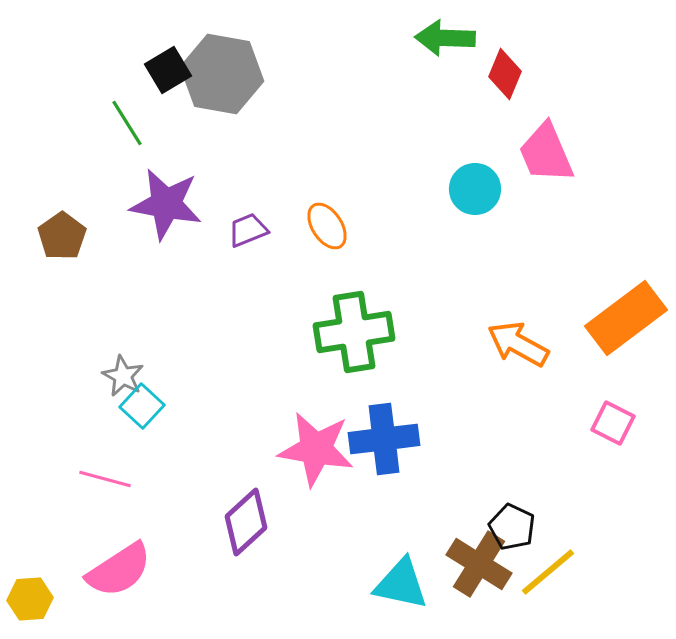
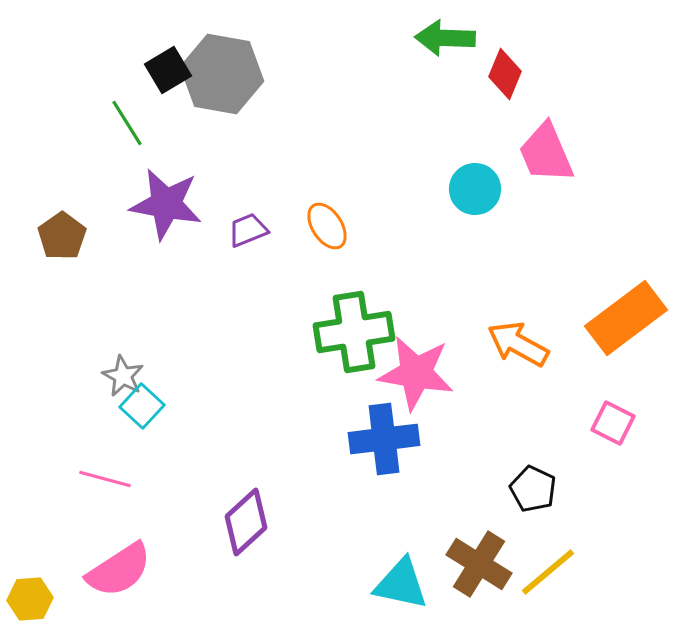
pink star: moved 100 px right, 76 px up
black pentagon: moved 21 px right, 38 px up
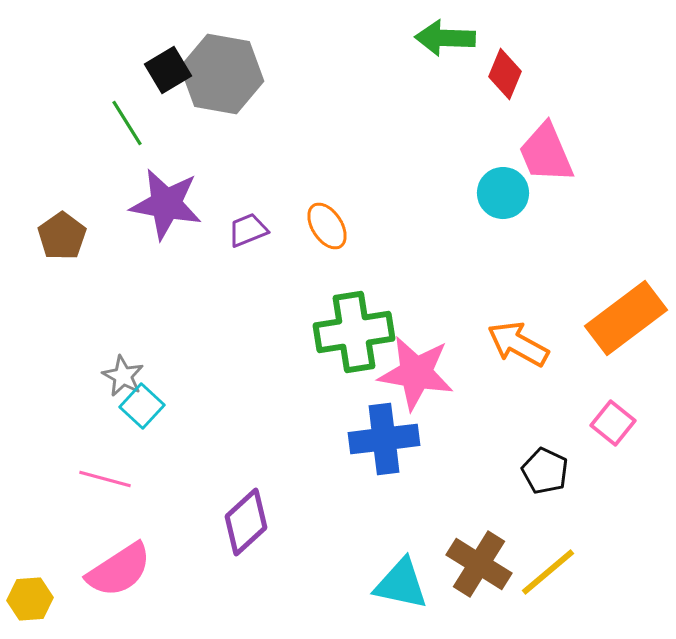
cyan circle: moved 28 px right, 4 px down
pink square: rotated 12 degrees clockwise
black pentagon: moved 12 px right, 18 px up
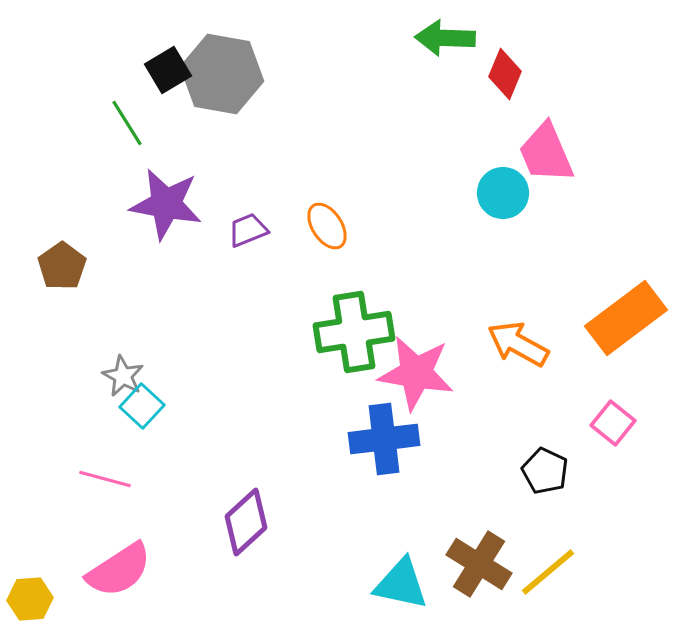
brown pentagon: moved 30 px down
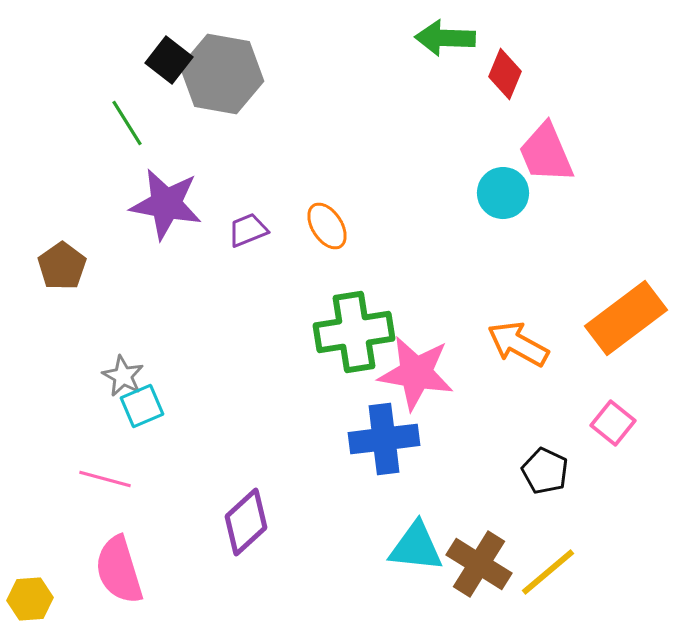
black square: moved 1 px right, 10 px up; rotated 21 degrees counterclockwise
cyan square: rotated 24 degrees clockwise
pink semicircle: rotated 106 degrees clockwise
cyan triangle: moved 15 px right, 37 px up; rotated 6 degrees counterclockwise
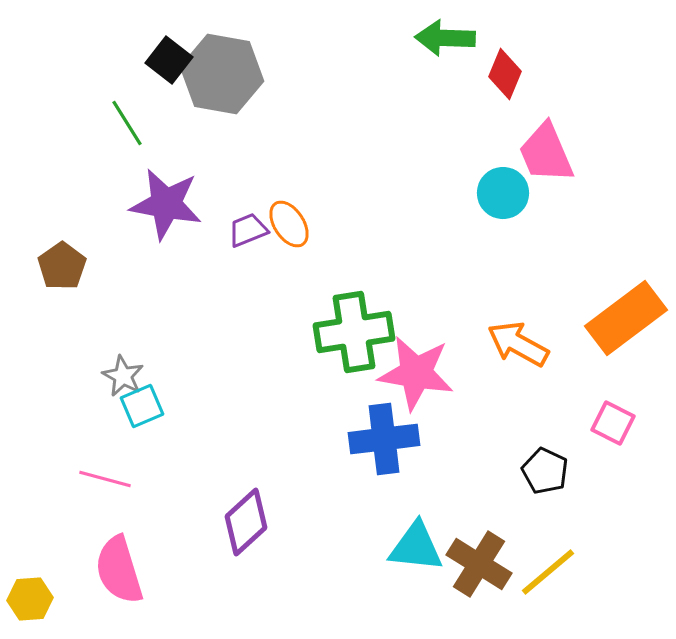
orange ellipse: moved 38 px left, 2 px up
pink square: rotated 12 degrees counterclockwise
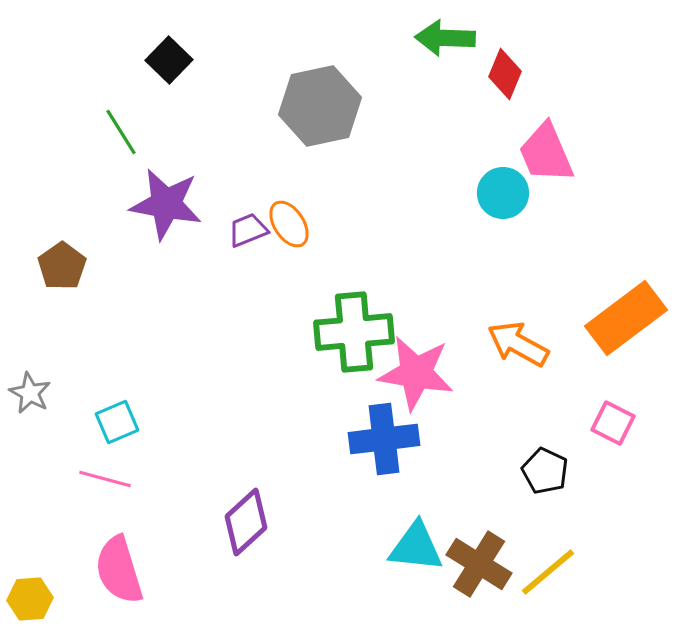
black square: rotated 6 degrees clockwise
gray hexagon: moved 98 px right, 32 px down; rotated 22 degrees counterclockwise
green line: moved 6 px left, 9 px down
green cross: rotated 4 degrees clockwise
gray star: moved 93 px left, 17 px down
cyan square: moved 25 px left, 16 px down
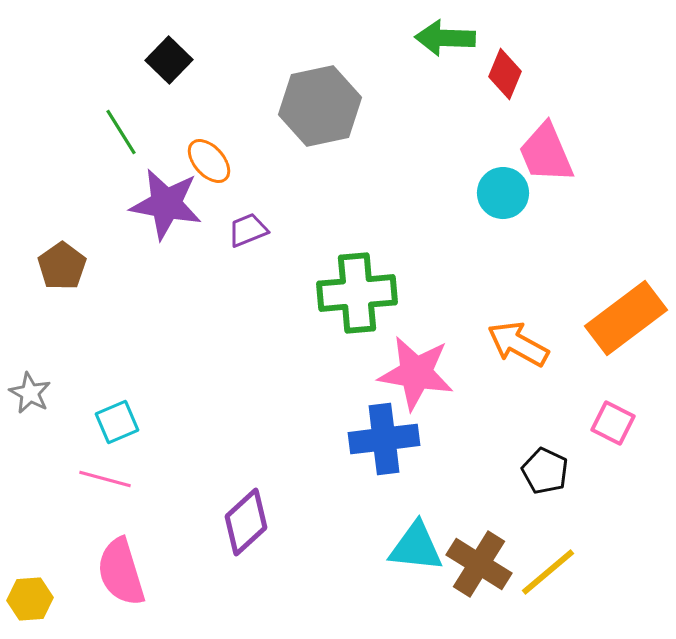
orange ellipse: moved 80 px left, 63 px up; rotated 9 degrees counterclockwise
green cross: moved 3 px right, 39 px up
pink semicircle: moved 2 px right, 2 px down
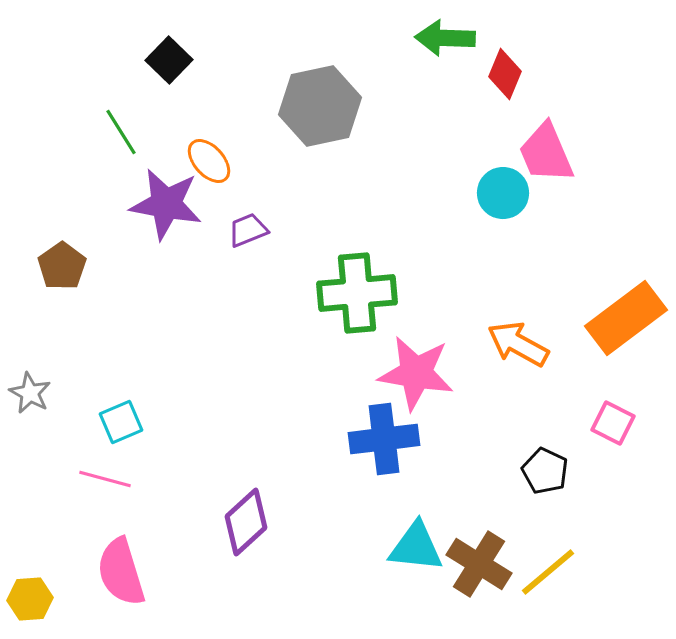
cyan square: moved 4 px right
